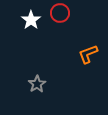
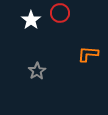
orange L-shape: rotated 25 degrees clockwise
gray star: moved 13 px up
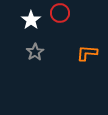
orange L-shape: moved 1 px left, 1 px up
gray star: moved 2 px left, 19 px up
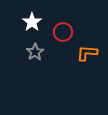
red circle: moved 3 px right, 19 px down
white star: moved 1 px right, 2 px down
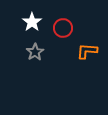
red circle: moved 4 px up
orange L-shape: moved 2 px up
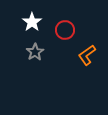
red circle: moved 2 px right, 2 px down
orange L-shape: moved 4 px down; rotated 40 degrees counterclockwise
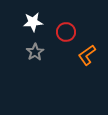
white star: moved 1 px right; rotated 30 degrees clockwise
red circle: moved 1 px right, 2 px down
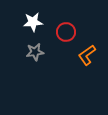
gray star: rotated 24 degrees clockwise
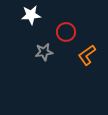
white star: moved 2 px left, 7 px up
gray star: moved 9 px right
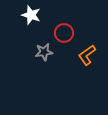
white star: rotated 24 degrees clockwise
red circle: moved 2 px left, 1 px down
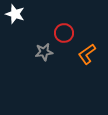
white star: moved 16 px left, 1 px up
orange L-shape: moved 1 px up
